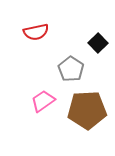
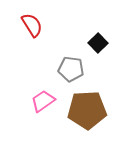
red semicircle: moved 4 px left, 7 px up; rotated 110 degrees counterclockwise
gray pentagon: rotated 25 degrees counterclockwise
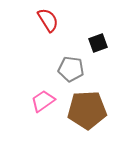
red semicircle: moved 16 px right, 5 px up
black square: rotated 24 degrees clockwise
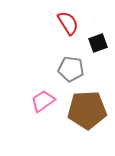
red semicircle: moved 20 px right, 3 px down
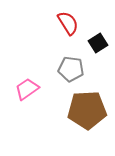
black square: rotated 12 degrees counterclockwise
pink trapezoid: moved 16 px left, 12 px up
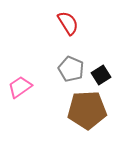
black square: moved 3 px right, 32 px down
gray pentagon: rotated 15 degrees clockwise
pink trapezoid: moved 7 px left, 2 px up
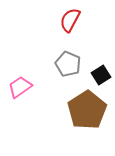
red semicircle: moved 2 px right, 3 px up; rotated 120 degrees counterclockwise
gray pentagon: moved 3 px left, 5 px up
brown pentagon: rotated 30 degrees counterclockwise
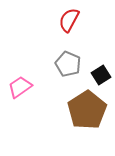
red semicircle: moved 1 px left
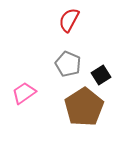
pink trapezoid: moved 4 px right, 6 px down
brown pentagon: moved 3 px left, 3 px up
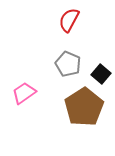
black square: moved 1 px up; rotated 18 degrees counterclockwise
